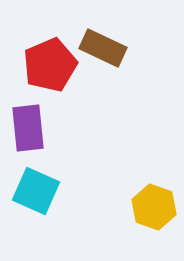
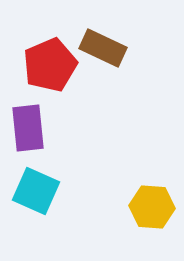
yellow hexagon: moved 2 px left; rotated 15 degrees counterclockwise
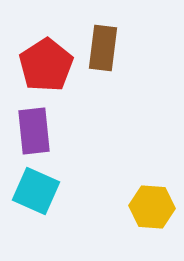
brown rectangle: rotated 72 degrees clockwise
red pentagon: moved 4 px left; rotated 10 degrees counterclockwise
purple rectangle: moved 6 px right, 3 px down
